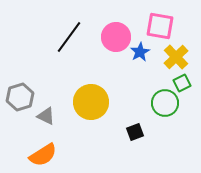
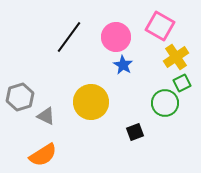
pink square: rotated 20 degrees clockwise
blue star: moved 17 px left, 13 px down; rotated 12 degrees counterclockwise
yellow cross: rotated 10 degrees clockwise
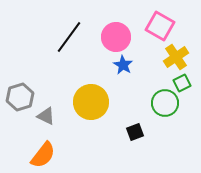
orange semicircle: rotated 20 degrees counterclockwise
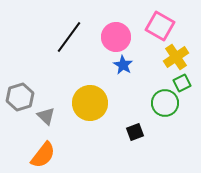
yellow circle: moved 1 px left, 1 px down
gray triangle: rotated 18 degrees clockwise
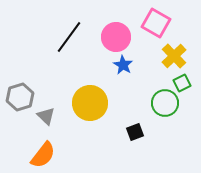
pink square: moved 4 px left, 3 px up
yellow cross: moved 2 px left, 1 px up; rotated 10 degrees counterclockwise
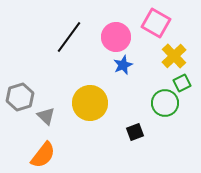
blue star: rotated 18 degrees clockwise
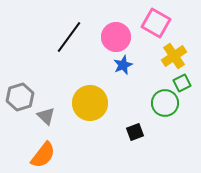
yellow cross: rotated 10 degrees clockwise
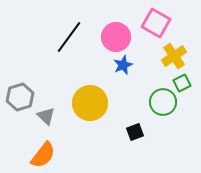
green circle: moved 2 px left, 1 px up
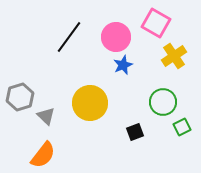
green square: moved 44 px down
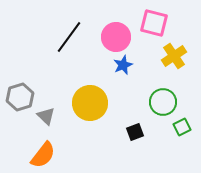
pink square: moved 2 px left; rotated 16 degrees counterclockwise
